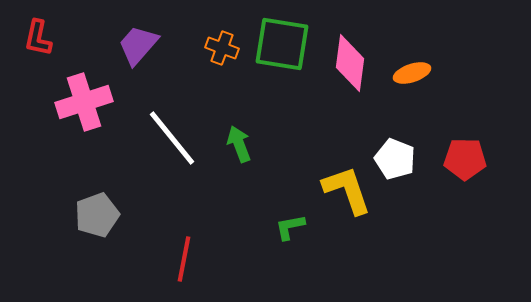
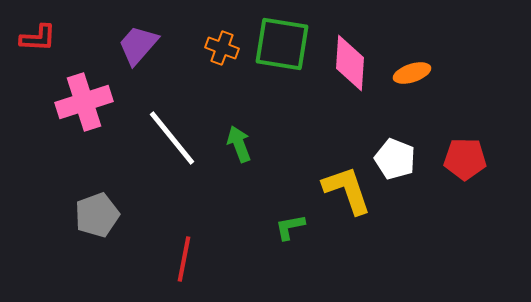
red L-shape: rotated 99 degrees counterclockwise
pink diamond: rotated 4 degrees counterclockwise
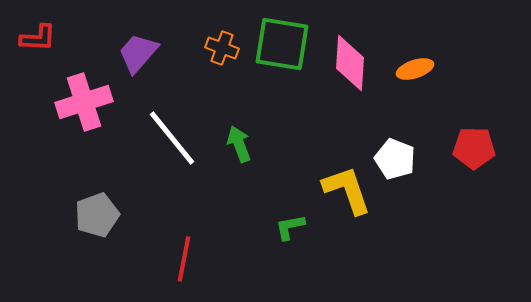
purple trapezoid: moved 8 px down
orange ellipse: moved 3 px right, 4 px up
red pentagon: moved 9 px right, 11 px up
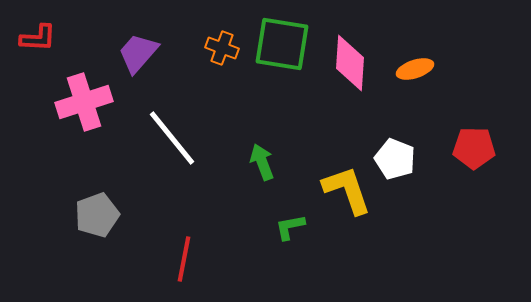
green arrow: moved 23 px right, 18 px down
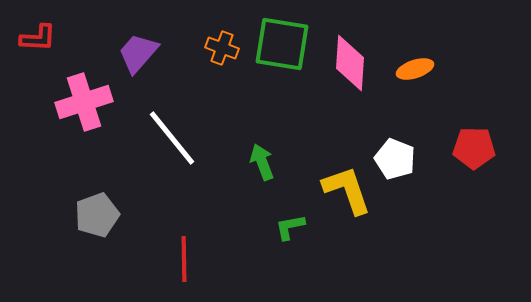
red line: rotated 12 degrees counterclockwise
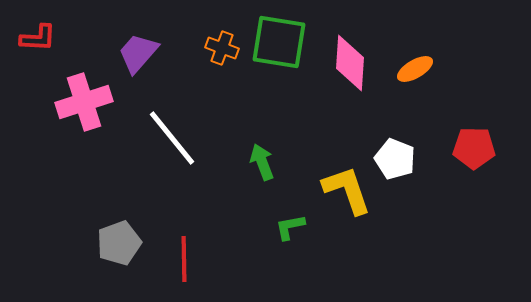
green square: moved 3 px left, 2 px up
orange ellipse: rotated 12 degrees counterclockwise
gray pentagon: moved 22 px right, 28 px down
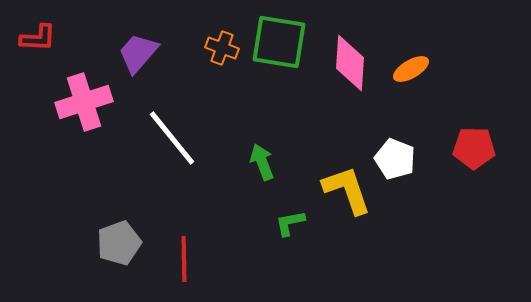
orange ellipse: moved 4 px left
green L-shape: moved 4 px up
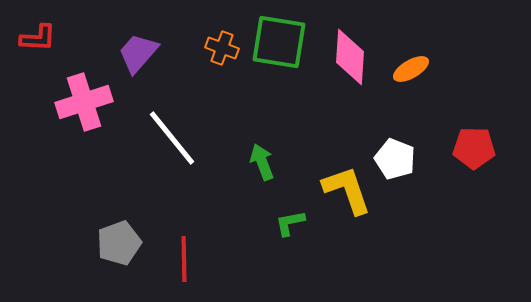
pink diamond: moved 6 px up
